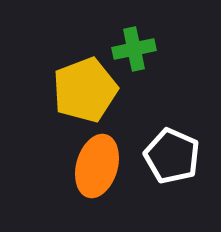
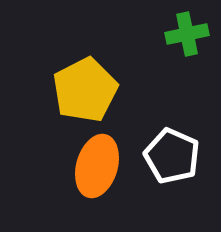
green cross: moved 53 px right, 15 px up
yellow pentagon: rotated 6 degrees counterclockwise
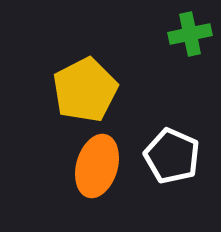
green cross: moved 3 px right
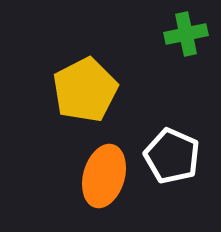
green cross: moved 4 px left
orange ellipse: moved 7 px right, 10 px down
